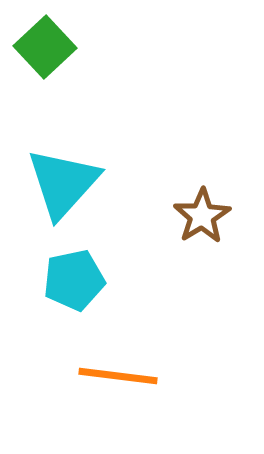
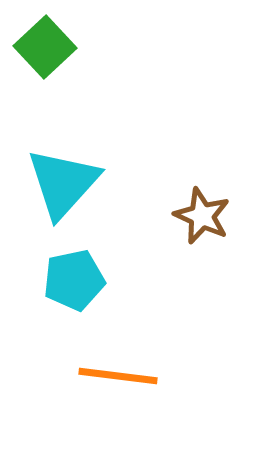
brown star: rotated 16 degrees counterclockwise
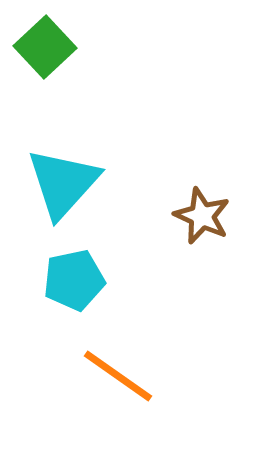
orange line: rotated 28 degrees clockwise
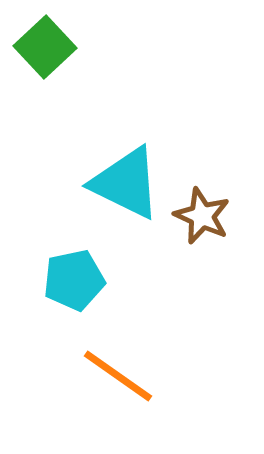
cyan triangle: moved 63 px right; rotated 46 degrees counterclockwise
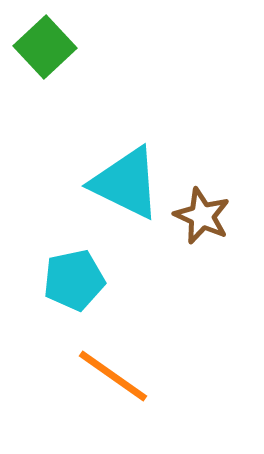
orange line: moved 5 px left
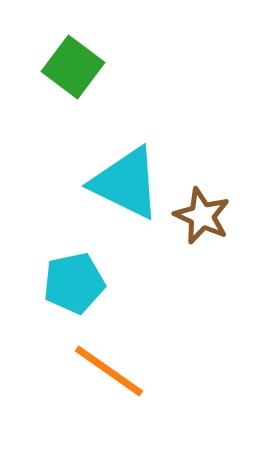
green square: moved 28 px right, 20 px down; rotated 10 degrees counterclockwise
cyan pentagon: moved 3 px down
orange line: moved 4 px left, 5 px up
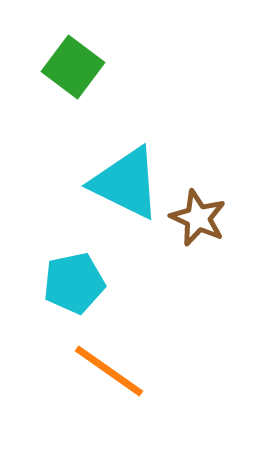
brown star: moved 4 px left, 2 px down
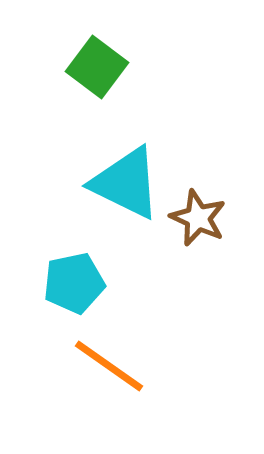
green square: moved 24 px right
orange line: moved 5 px up
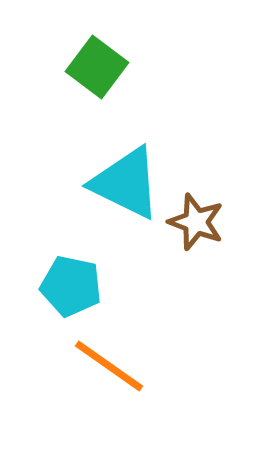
brown star: moved 2 px left, 4 px down; rotated 4 degrees counterclockwise
cyan pentagon: moved 3 px left, 3 px down; rotated 24 degrees clockwise
